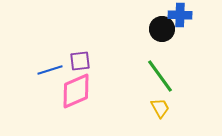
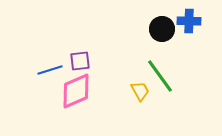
blue cross: moved 9 px right, 6 px down
yellow trapezoid: moved 20 px left, 17 px up
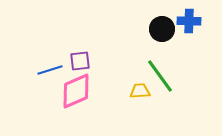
yellow trapezoid: rotated 65 degrees counterclockwise
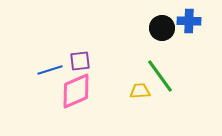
black circle: moved 1 px up
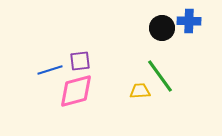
pink diamond: rotated 9 degrees clockwise
